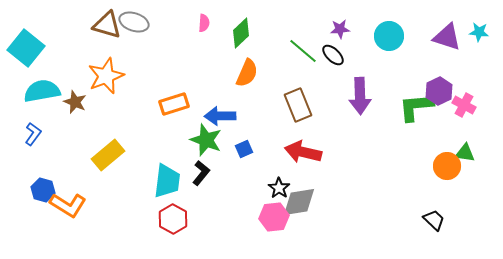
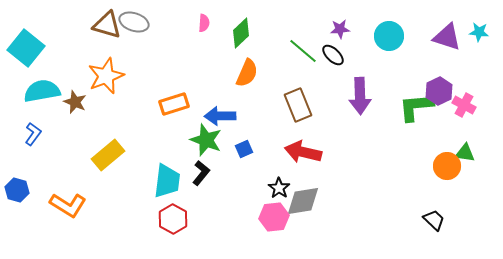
blue hexagon: moved 26 px left
gray diamond: moved 4 px right, 1 px up
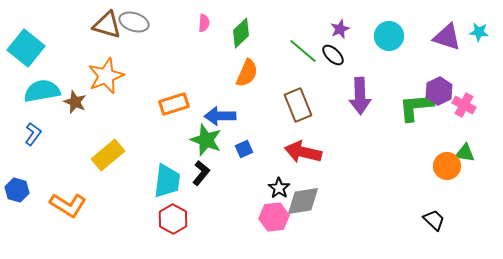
purple star: rotated 18 degrees counterclockwise
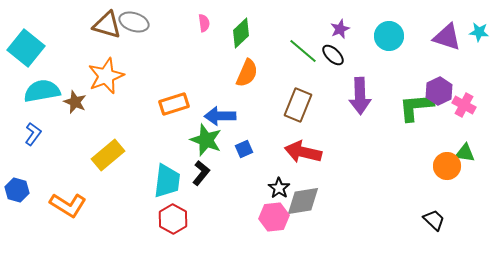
pink semicircle: rotated 12 degrees counterclockwise
brown rectangle: rotated 44 degrees clockwise
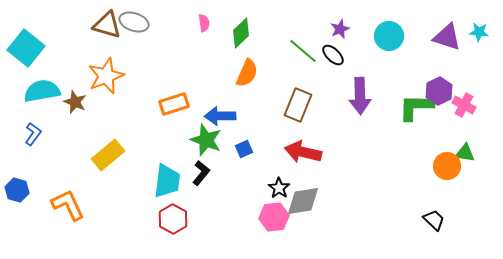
green L-shape: rotated 6 degrees clockwise
orange L-shape: rotated 147 degrees counterclockwise
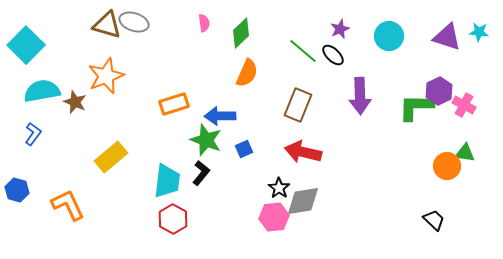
cyan square: moved 3 px up; rotated 6 degrees clockwise
yellow rectangle: moved 3 px right, 2 px down
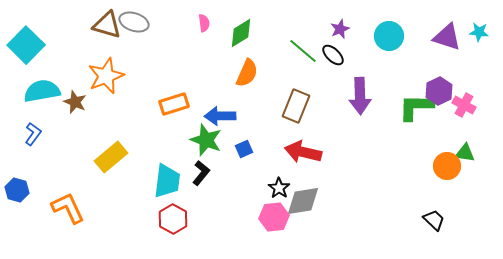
green diamond: rotated 12 degrees clockwise
brown rectangle: moved 2 px left, 1 px down
orange L-shape: moved 3 px down
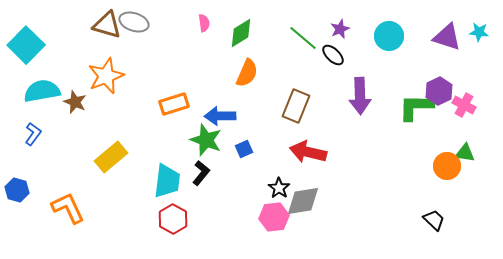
green line: moved 13 px up
red arrow: moved 5 px right
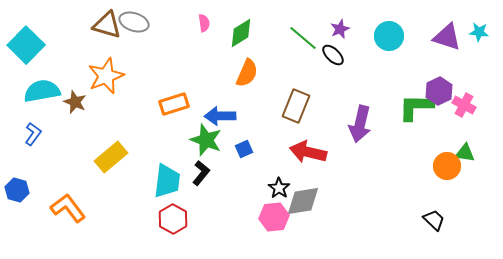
purple arrow: moved 28 px down; rotated 15 degrees clockwise
orange L-shape: rotated 12 degrees counterclockwise
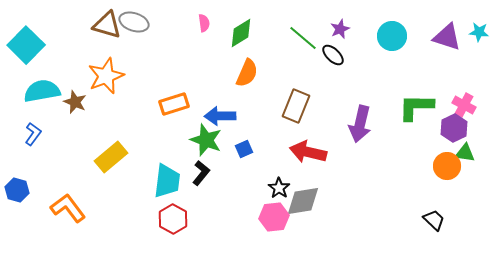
cyan circle: moved 3 px right
purple hexagon: moved 15 px right, 37 px down
